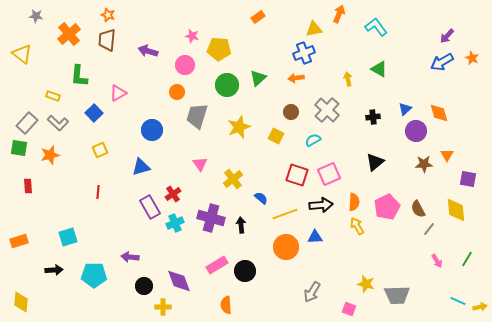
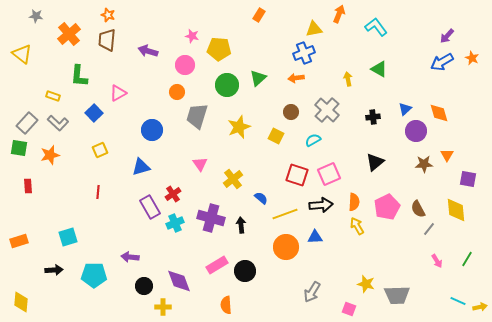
orange rectangle at (258, 17): moved 1 px right, 2 px up; rotated 24 degrees counterclockwise
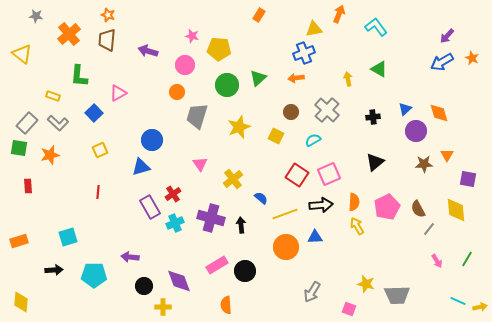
blue circle at (152, 130): moved 10 px down
red square at (297, 175): rotated 15 degrees clockwise
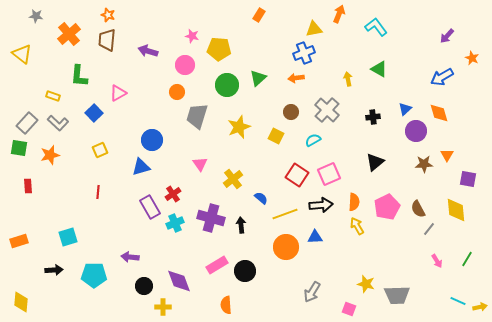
blue arrow at (442, 62): moved 15 px down
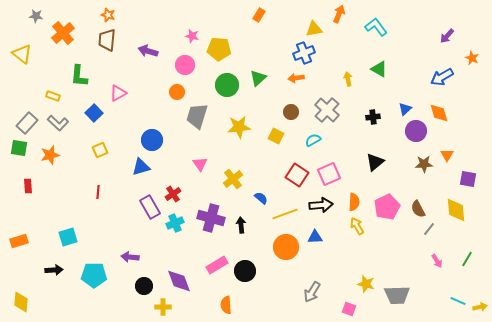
orange cross at (69, 34): moved 6 px left, 1 px up
yellow star at (239, 127): rotated 15 degrees clockwise
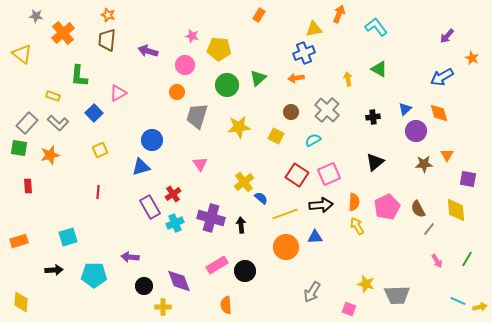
yellow cross at (233, 179): moved 11 px right, 3 px down
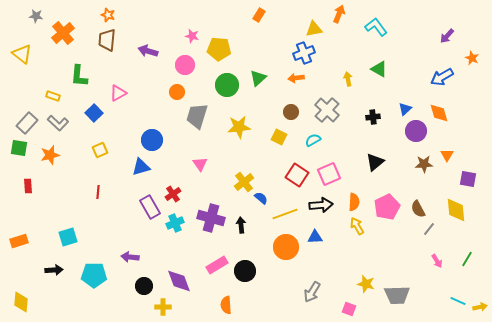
yellow square at (276, 136): moved 3 px right, 1 px down
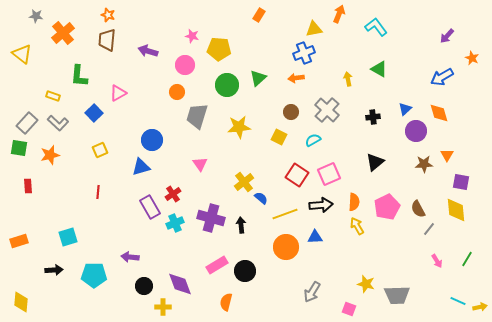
purple square at (468, 179): moved 7 px left, 3 px down
purple diamond at (179, 281): moved 1 px right, 3 px down
orange semicircle at (226, 305): moved 3 px up; rotated 18 degrees clockwise
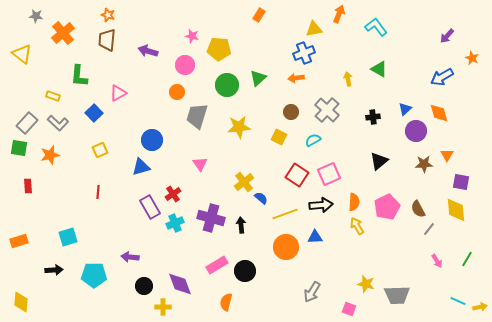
black triangle at (375, 162): moved 4 px right, 1 px up
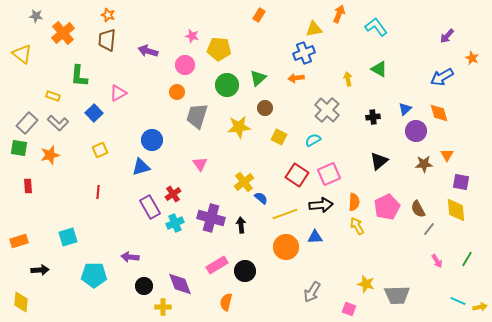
brown circle at (291, 112): moved 26 px left, 4 px up
black arrow at (54, 270): moved 14 px left
